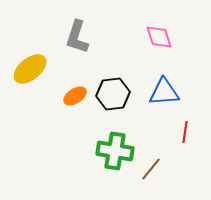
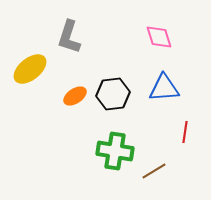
gray L-shape: moved 8 px left
blue triangle: moved 4 px up
brown line: moved 3 px right, 2 px down; rotated 20 degrees clockwise
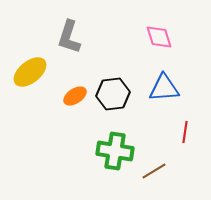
yellow ellipse: moved 3 px down
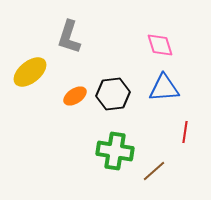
pink diamond: moved 1 px right, 8 px down
brown line: rotated 10 degrees counterclockwise
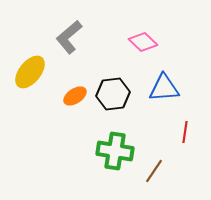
gray L-shape: rotated 32 degrees clockwise
pink diamond: moved 17 px left, 3 px up; rotated 28 degrees counterclockwise
yellow ellipse: rotated 12 degrees counterclockwise
brown line: rotated 15 degrees counterclockwise
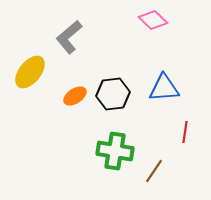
pink diamond: moved 10 px right, 22 px up
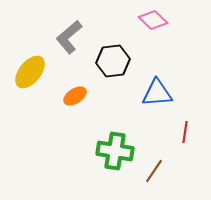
blue triangle: moved 7 px left, 5 px down
black hexagon: moved 33 px up
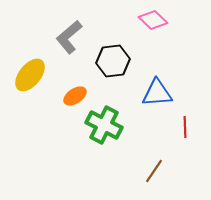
yellow ellipse: moved 3 px down
red line: moved 5 px up; rotated 10 degrees counterclockwise
green cross: moved 11 px left, 26 px up; rotated 18 degrees clockwise
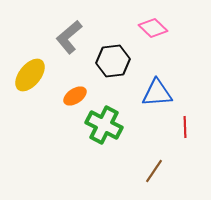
pink diamond: moved 8 px down
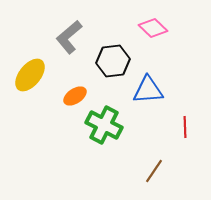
blue triangle: moved 9 px left, 3 px up
